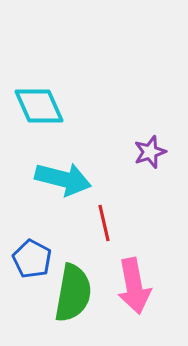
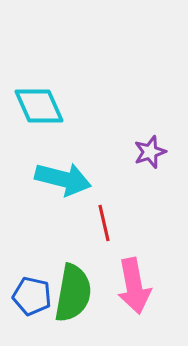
blue pentagon: moved 37 px down; rotated 15 degrees counterclockwise
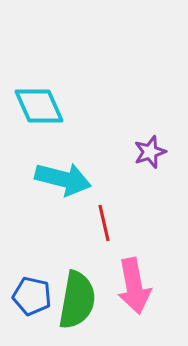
green semicircle: moved 4 px right, 7 px down
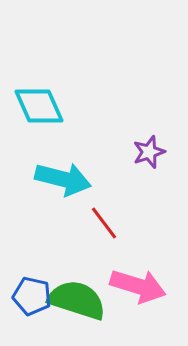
purple star: moved 1 px left
red line: rotated 24 degrees counterclockwise
pink arrow: moved 4 px right; rotated 62 degrees counterclockwise
green semicircle: rotated 82 degrees counterclockwise
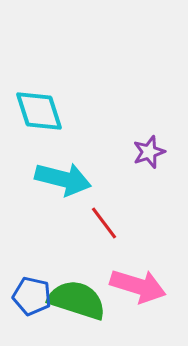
cyan diamond: moved 5 px down; rotated 6 degrees clockwise
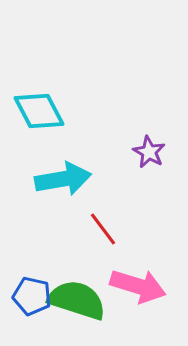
cyan diamond: rotated 10 degrees counterclockwise
purple star: rotated 24 degrees counterclockwise
cyan arrow: rotated 24 degrees counterclockwise
red line: moved 1 px left, 6 px down
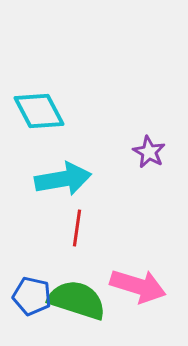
red line: moved 26 px left, 1 px up; rotated 45 degrees clockwise
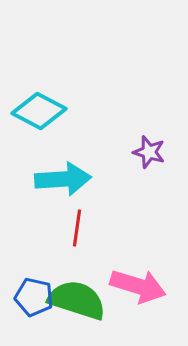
cyan diamond: rotated 34 degrees counterclockwise
purple star: rotated 12 degrees counterclockwise
cyan arrow: rotated 6 degrees clockwise
blue pentagon: moved 2 px right, 1 px down
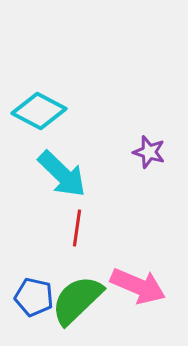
cyan arrow: moved 1 px left, 5 px up; rotated 48 degrees clockwise
pink arrow: rotated 6 degrees clockwise
green semicircle: rotated 62 degrees counterclockwise
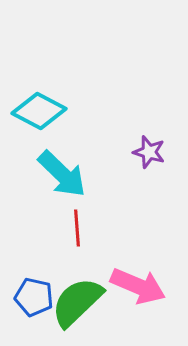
red line: rotated 12 degrees counterclockwise
green semicircle: moved 2 px down
